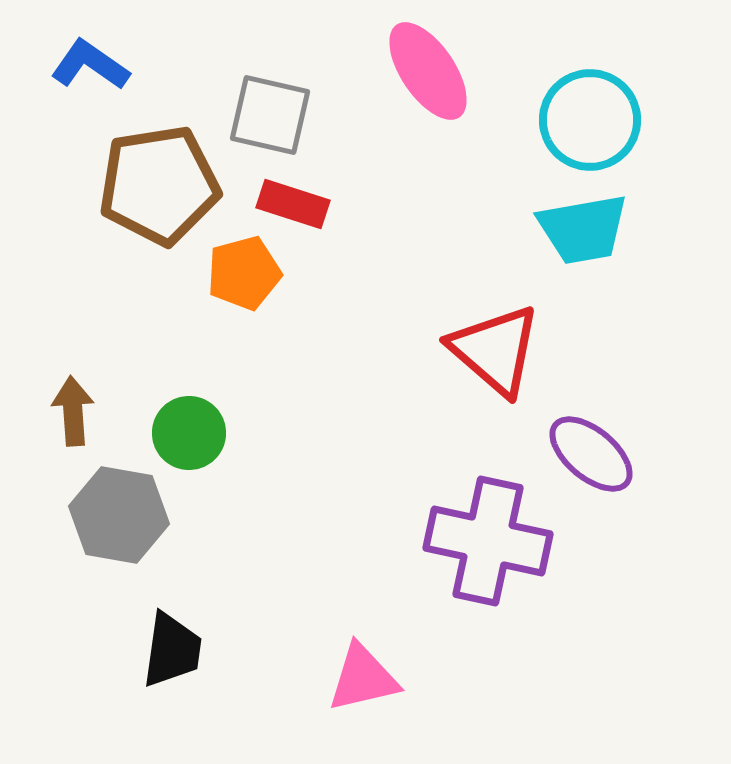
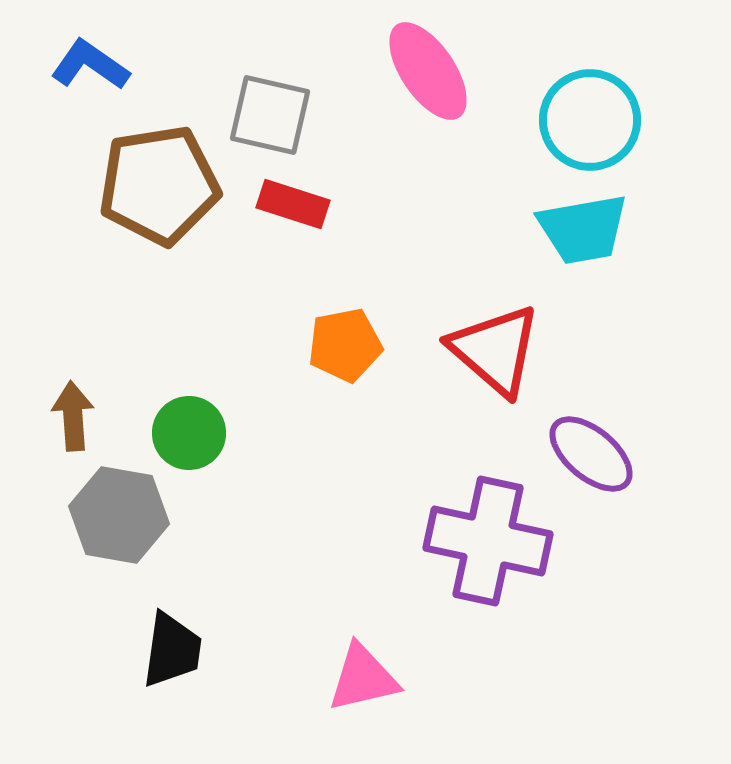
orange pentagon: moved 101 px right, 72 px down; rotated 4 degrees clockwise
brown arrow: moved 5 px down
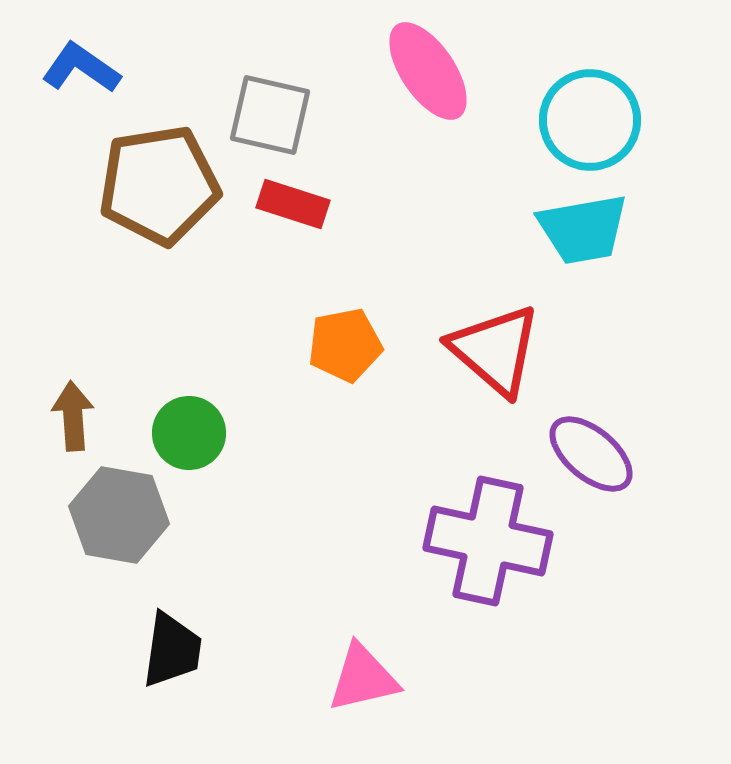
blue L-shape: moved 9 px left, 3 px down
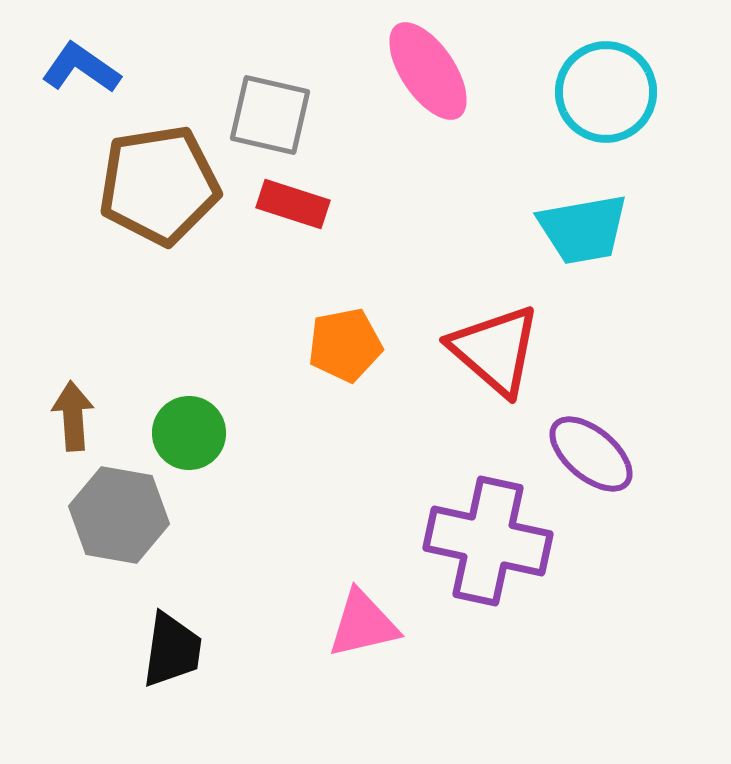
cyan circle: moved 16 px right, 28 px up
pink triangle: moved 54 px up
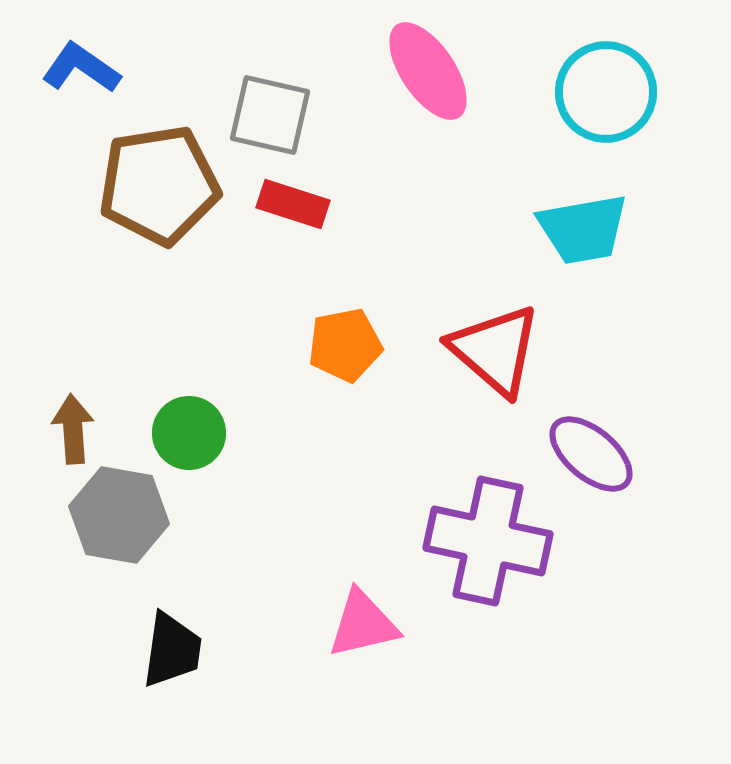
brown arrow: moved 13 px down
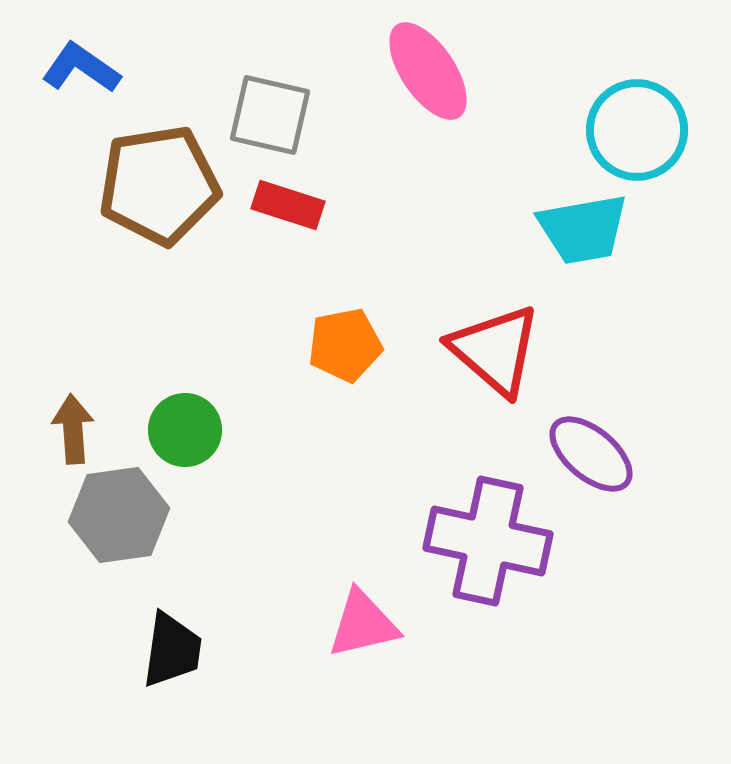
cyan circle: moved 31 px right, 38 px down
red rectangle: moved 5 px left, 1 px down
green circle: moved 4 px left, 3 px up
gray hexagon: rotated 18 degrees counterclockwise
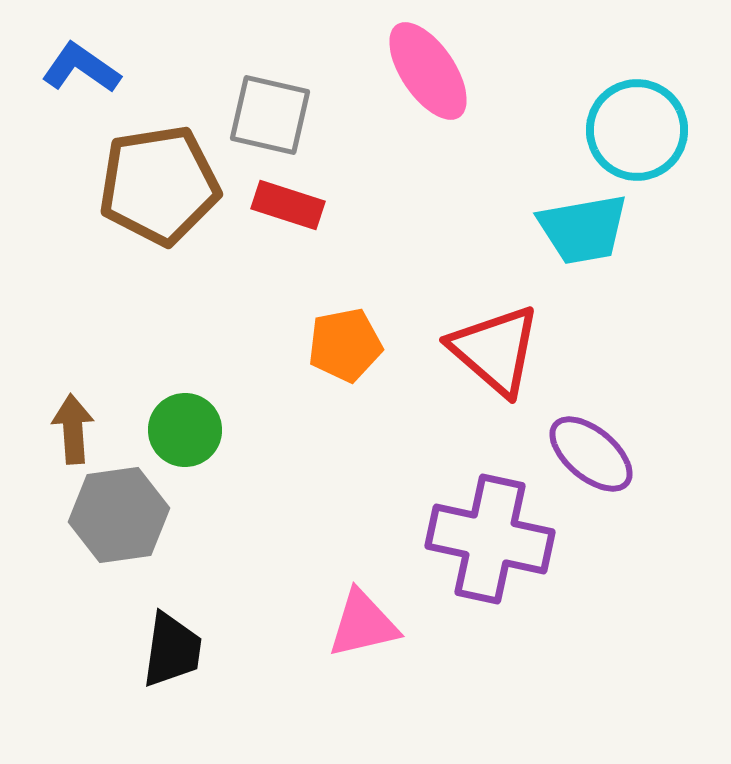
purple cross: moved 2 px right, 2 px up
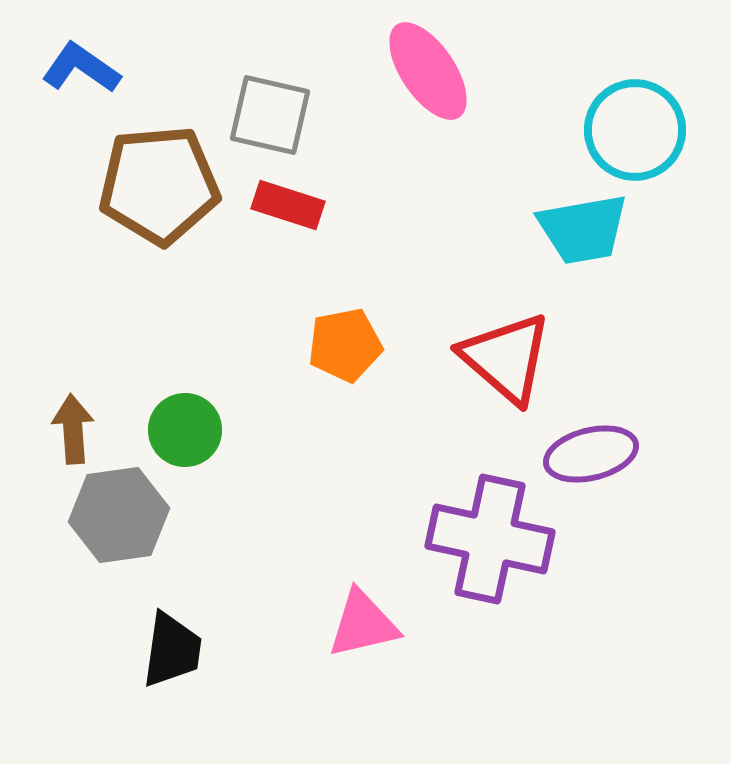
cyan circle: moved 2 px left
brown pentagon: rotated 4 degrees clockwise
red triangle: moved 11 px right, 8 px down
purple ellipse: rotated 54 degrees counterclockwise
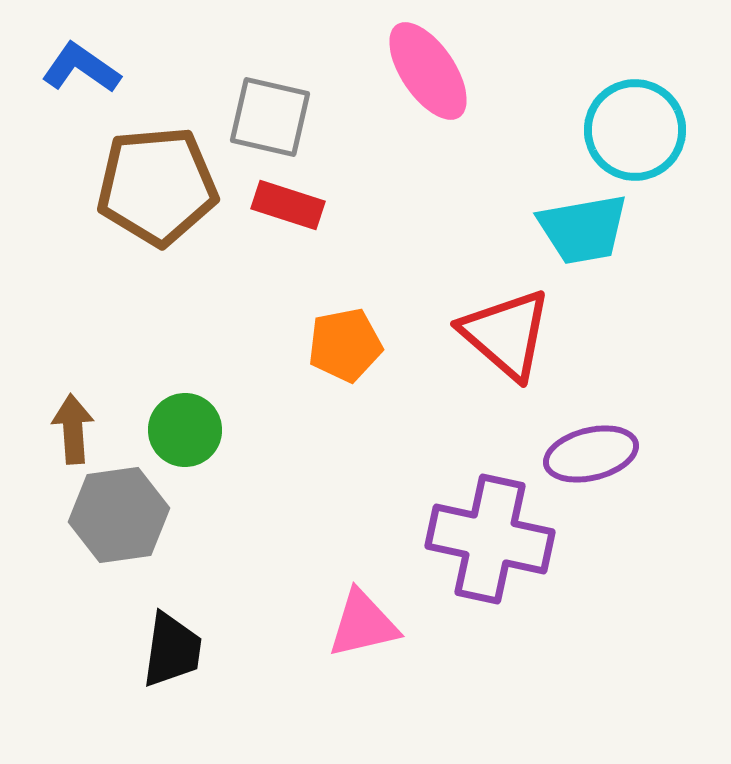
gray square: moved 2 px down
brown pentagon: moved 2 px left, 1 px down
red triangle: moved 24 px up
